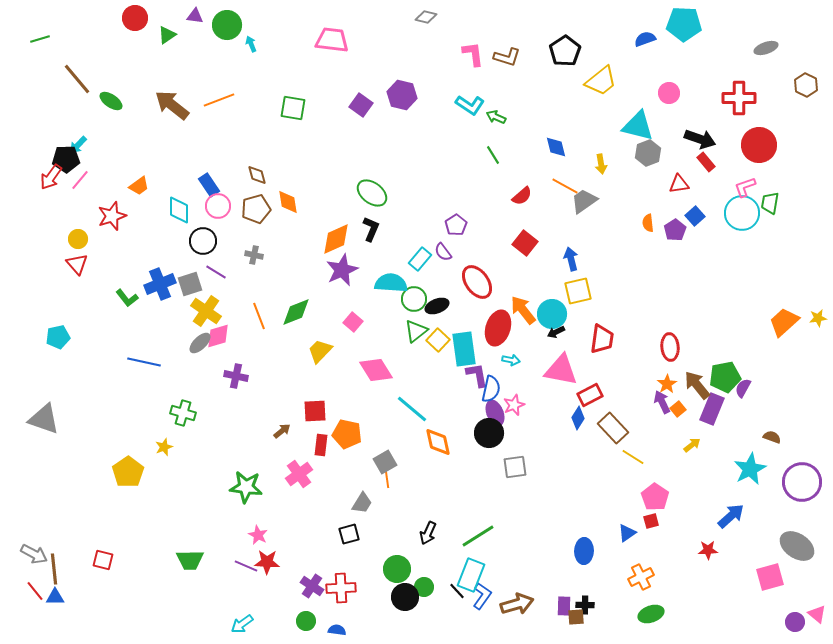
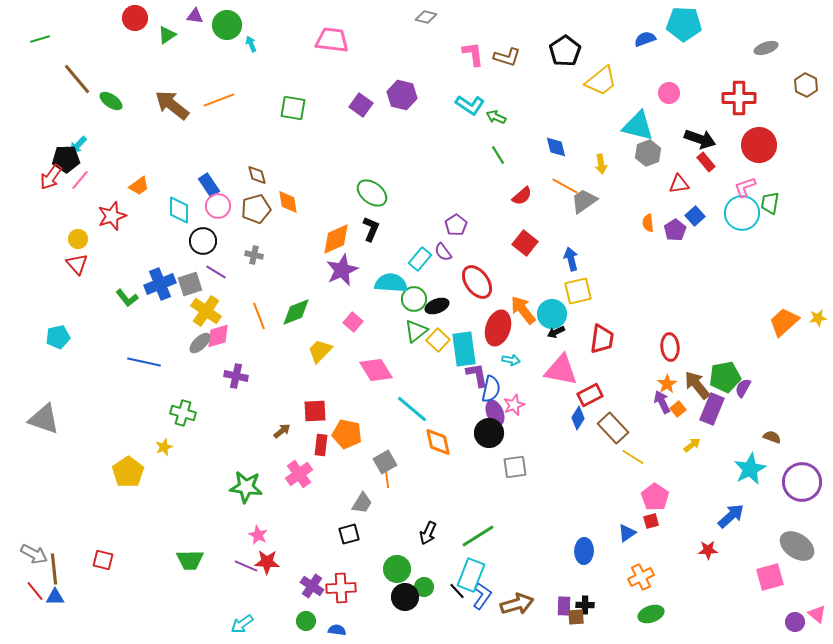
green line at (493, 155): moved 5 px right
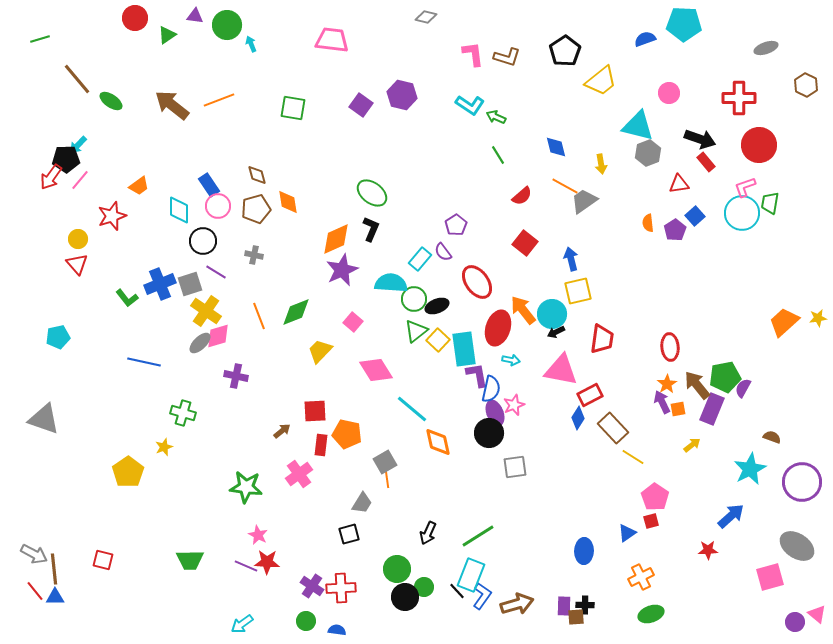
orange square at (678, 409): rotated 28 degrees clockwise
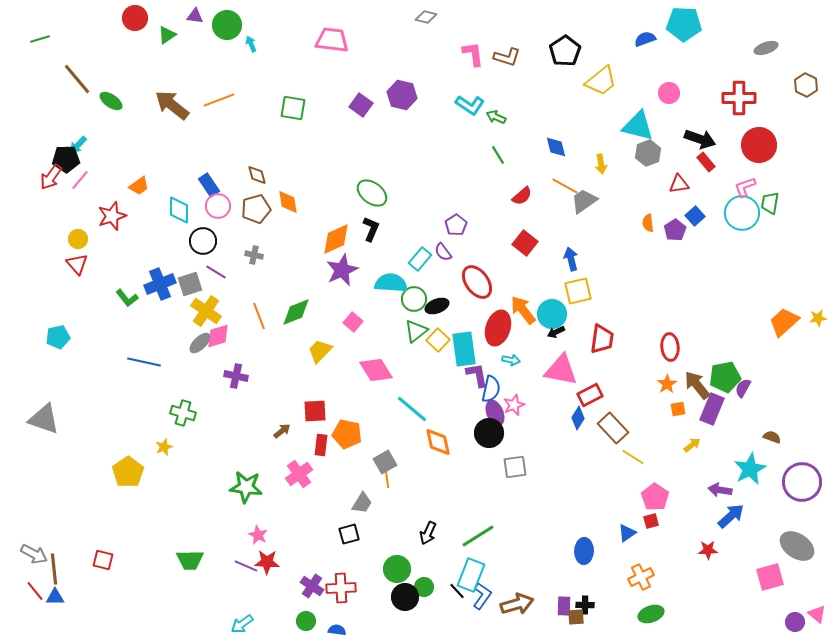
purple arrow at (662, 402): moved 58 px right, 88 px down; rotated 55 degrees counterclockwise
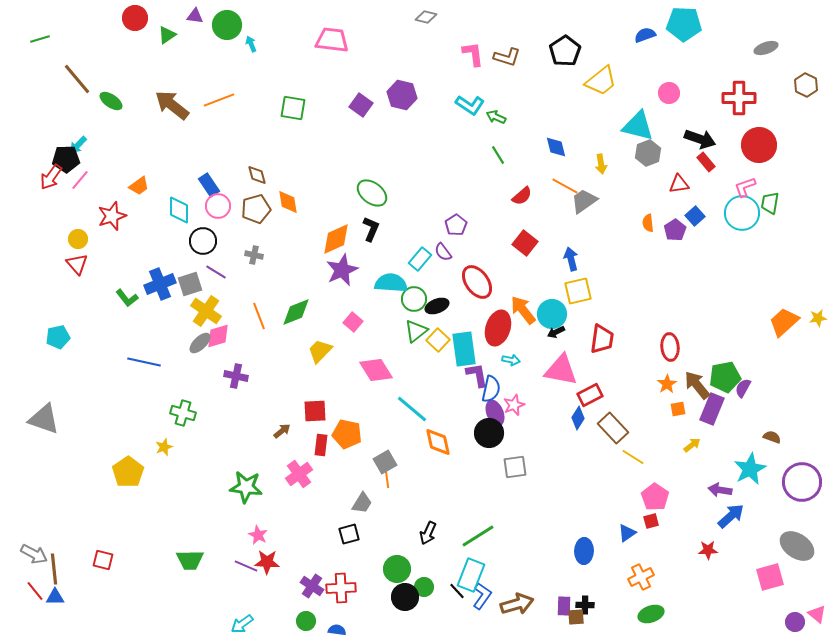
blue semicircle at (645, 39): moved 4 px up
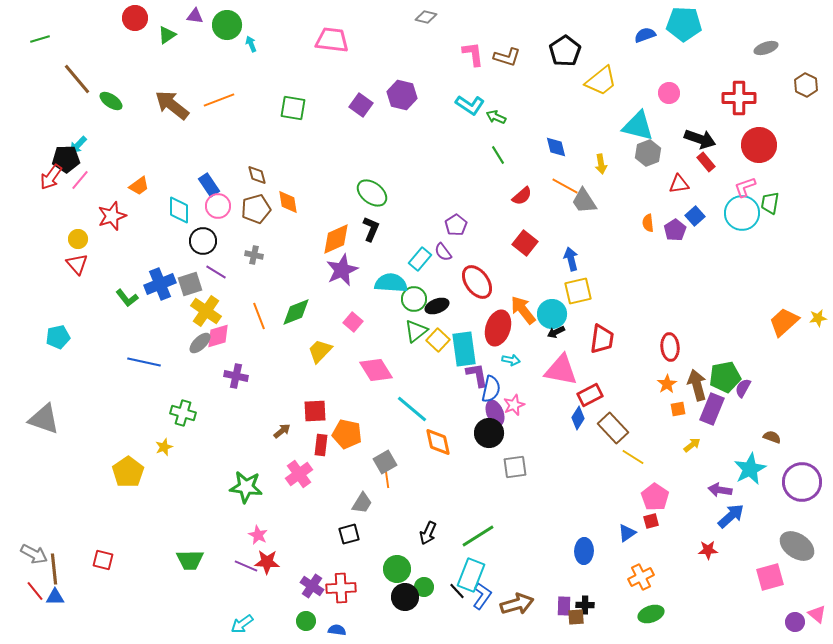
gray trapezoid at (584, 201): rotated 88 degrees counterclockwise
brown arrow at (697, 385): rotated 24 degrees clockwise
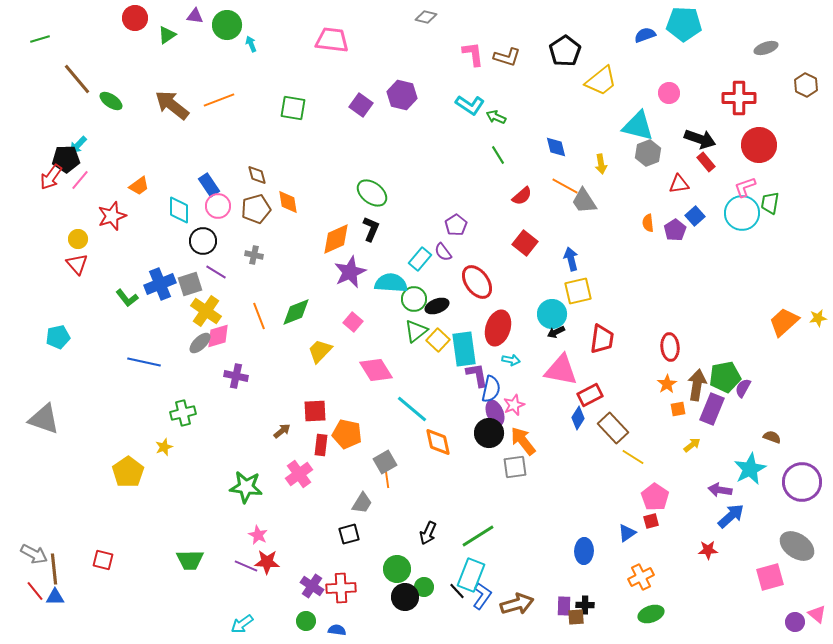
purple star at (342, 270): moved 8 px right, 2 px down
orange arrow at (523, 310): moved 131 px down
brown arrow at (697, 385): rotated 24 degrees clockwise
green cross at (183, 413): rotated 30 degrees counterclockwise
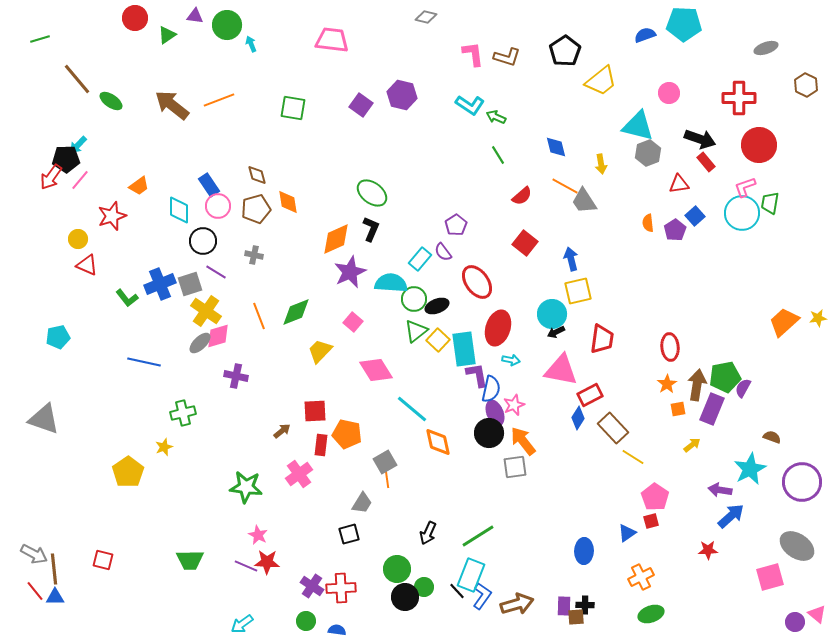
red triangle at (77, 264): moved 10 px right, 1 px down; rotated 25 degrees counterclockwise
